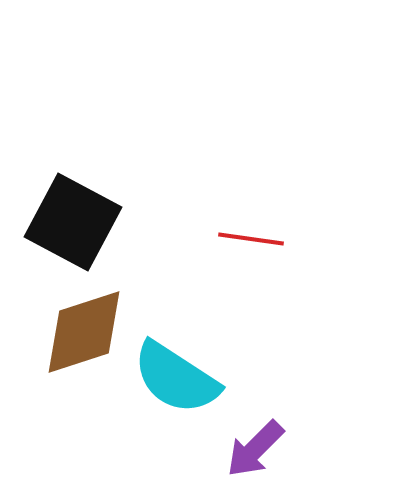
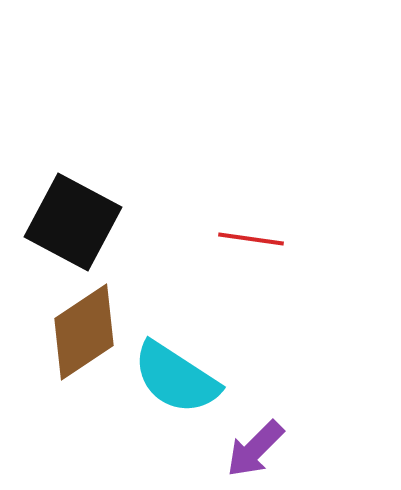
brown diamond: rotated 16 degrees counterclockwise
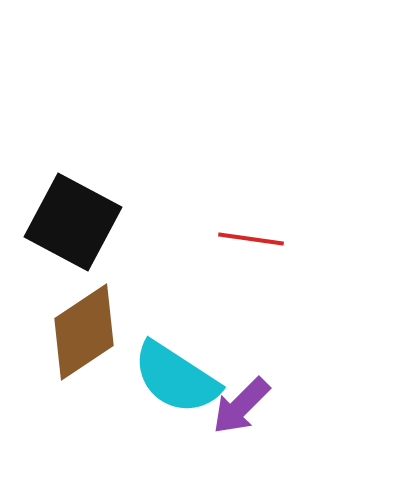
purple arrow: moved 14 px left, 43 px up
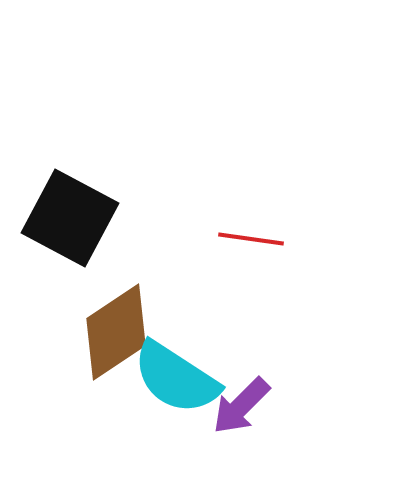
black square: moved 3 px left, 4 px up
brown diamond: moved 32 px right
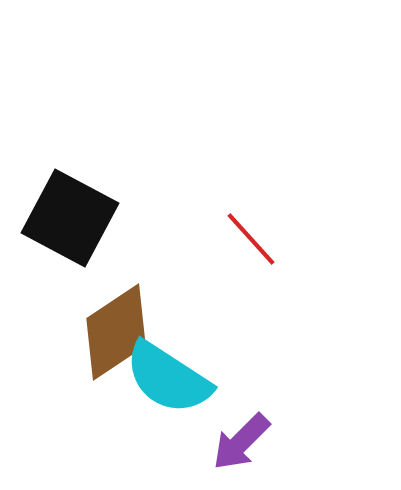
red line: rotated 40 degrees clockwise
cyan semicircle: moved 8 px left
purple arrow: moved 36 px down
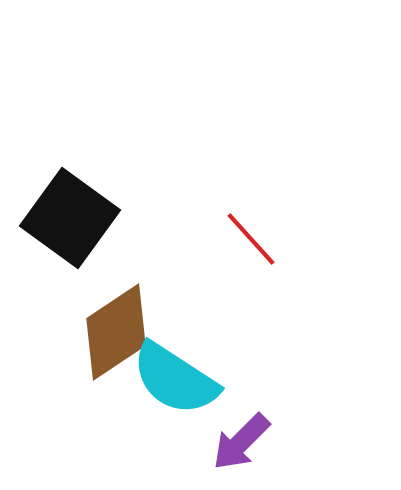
black square: rotated 8 degrees clockwise
cyan semicircle: moved 7 px right, 1 px down
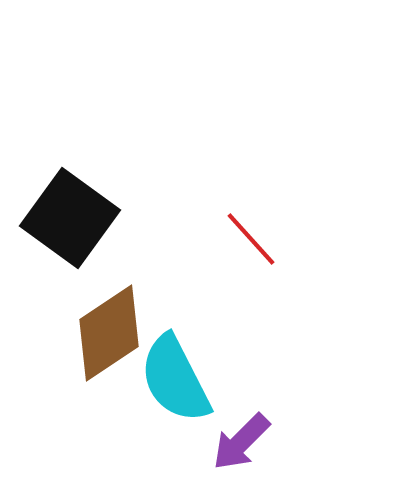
brown diamond: moved 7 px left, 1 px down
cyan semicircle: rotated 30 degrees clockwise
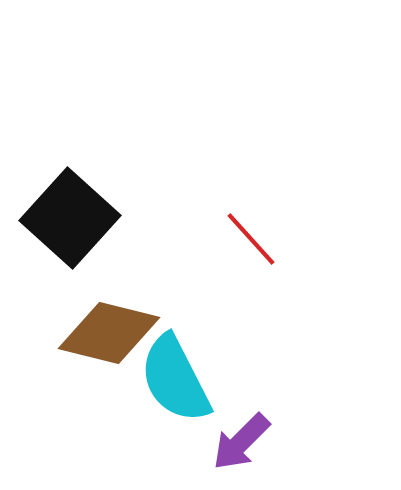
black square: rotated 6 degrees clockwise
brown diamond: rotated 48 degrees clockwise
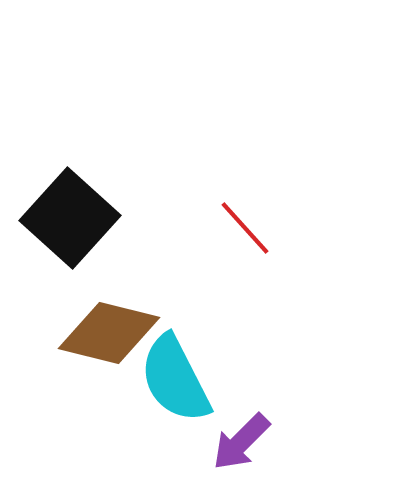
red line: moved 6 px left, 11 px up
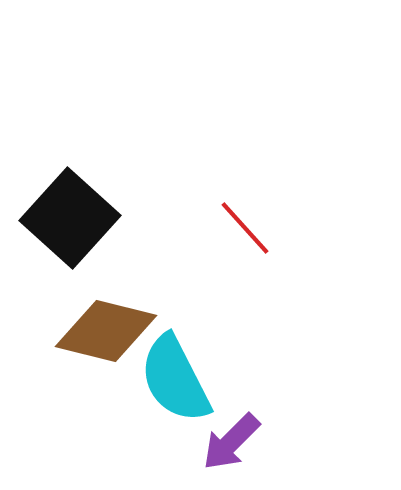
brown diamond: moved 3 px left, 2 px up
purple arrow: moved 10 px left
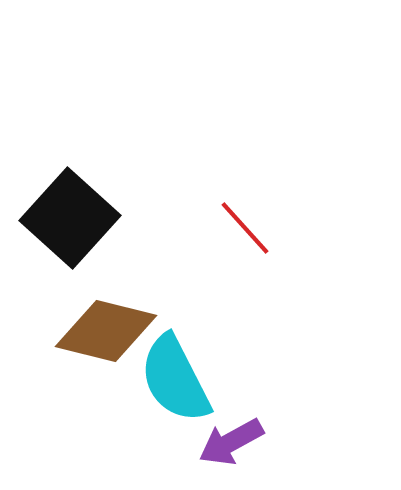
purple arrow: rotated 16 degrees clockwise
